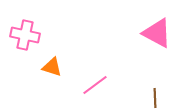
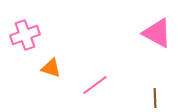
pink cross: rotated 32 degrees counterclockwise
orange triangle: moved 1 px left, 1 px down
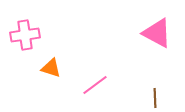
pink cross: rotated 12 degrees clockwise
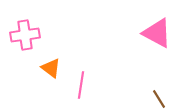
orange triangle: rotated 20 degrees clockwise
pink line: moved 14 px left; rotated 44 degrees counterclockwise
brown line: moved 4 px right, 1 px down; rotated 30 degrees counterclockwise
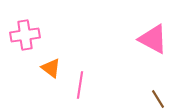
pink triangle: moved 4 px left, 6 px down
pink line: moved 1 px left
brown line: moved 1 px left
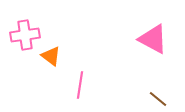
orange triangle: moved 12 px up
brown line: rotated 18 degrees counterclockwise
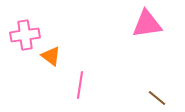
pink triangle: moved 6 px left, 15 px up; rotated 36 degrees counterclockwise
brown line: moved 1 px left, 1 px up
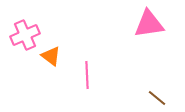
pink triangle: moved 2 px right
pink cross: rotated 16 degrees counterclockwise
pink line: moved 7 px right, 10 px up; rotated 12 degrees counterclockwise
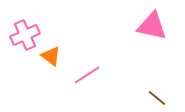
pink triangle: moved 3 px right, 2 px down; rotated 20 degrees clockwise
pink line: rotated 60 degrees clockwise
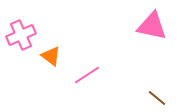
pink cross: moved 4 px left
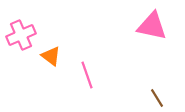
pink line: rotated 76 degrees counterclockwise
brown line: rotated 18 degrees clockwise
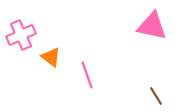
orange triangle: moved 1 px down
brown line: moved 1 px left, 2 px up
